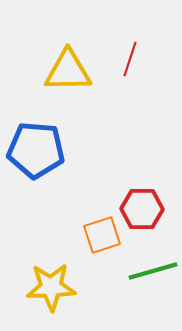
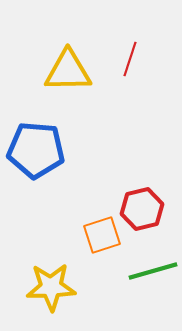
red hexagon: rotated 15 degrees counterclockwise
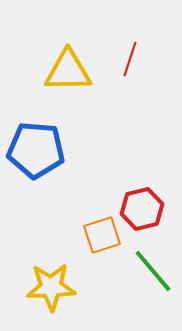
green line: rotated 66 degrees clockwise
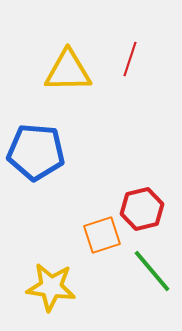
blue pentagon: moved 2 px down
green line: moved 1 px left
yellow star: rotated 9 degrees clockwise
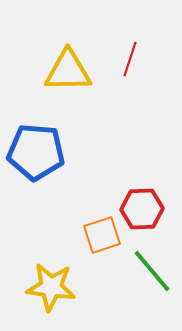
red hexagon: rotated 12 degrees clockwise
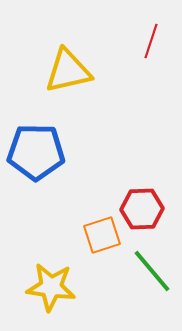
red line: moved 21 px right, 18 px up
yellow triangle: rotated 12 degrees counterclockwise
blue pentagon: rotated 4 degrees counterclockwise
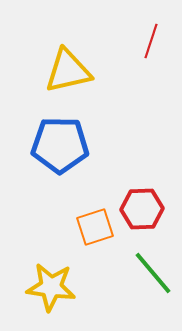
blue pentagon: moved 24 px right, 7 px up
orange square: moved 7 px left, 8 px up
green line: moved 1 px right, 2 px down
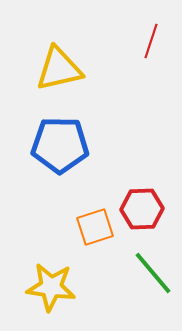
yellow triangle: moved 9 px left, 2 px up
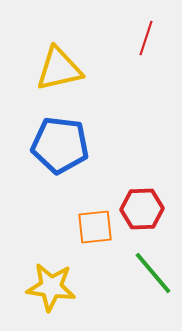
red line: moved 5 px left, 3 px up
blue pentagon: rotated 6 degrees clockwise
orange square: rotated 12 degrees clockwise
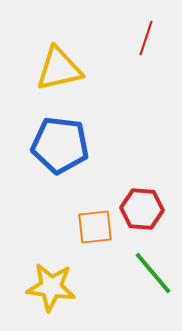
red hexagon: rotated 6 degrees clockwise
